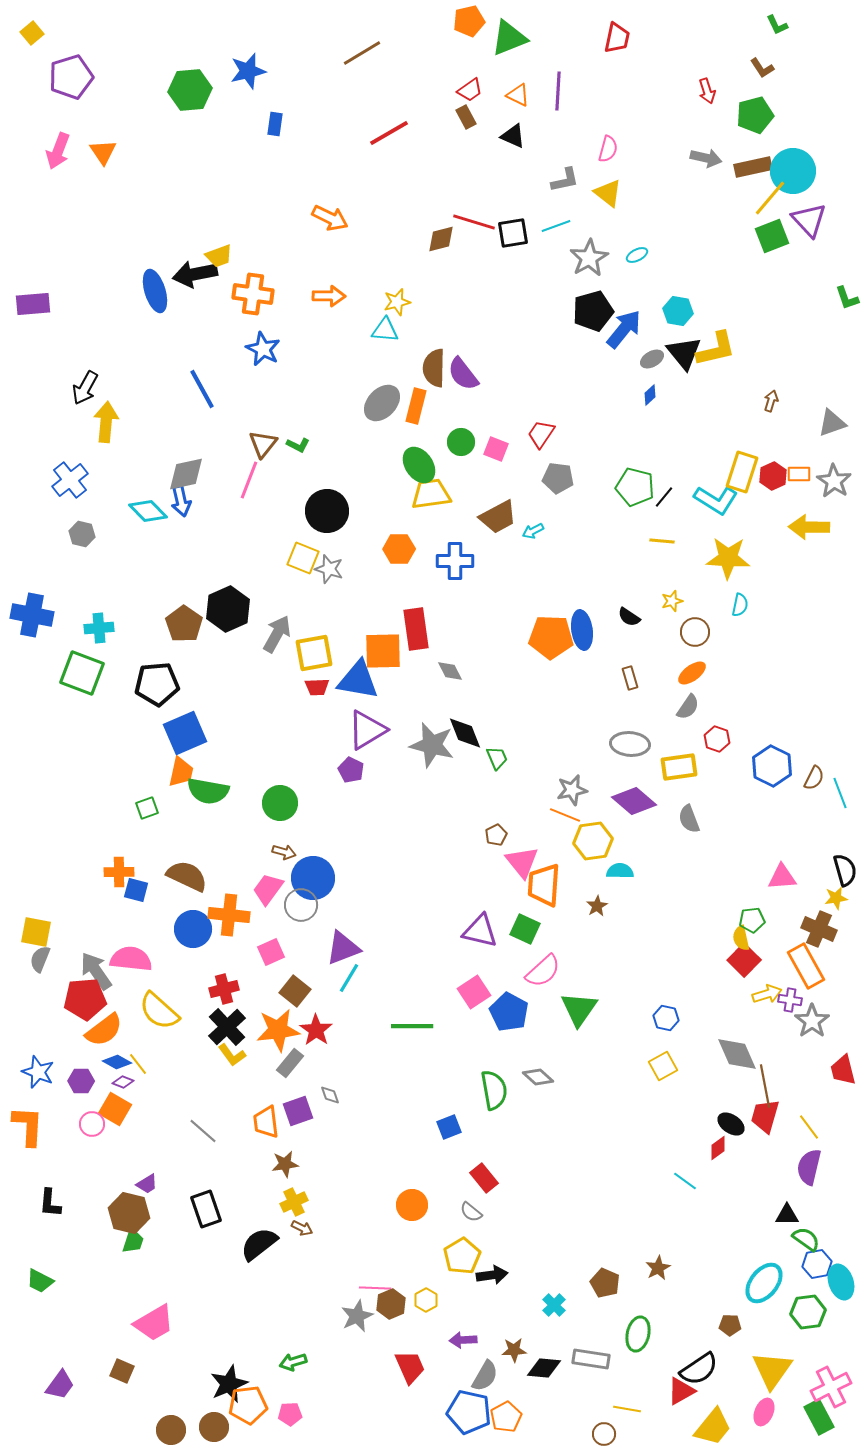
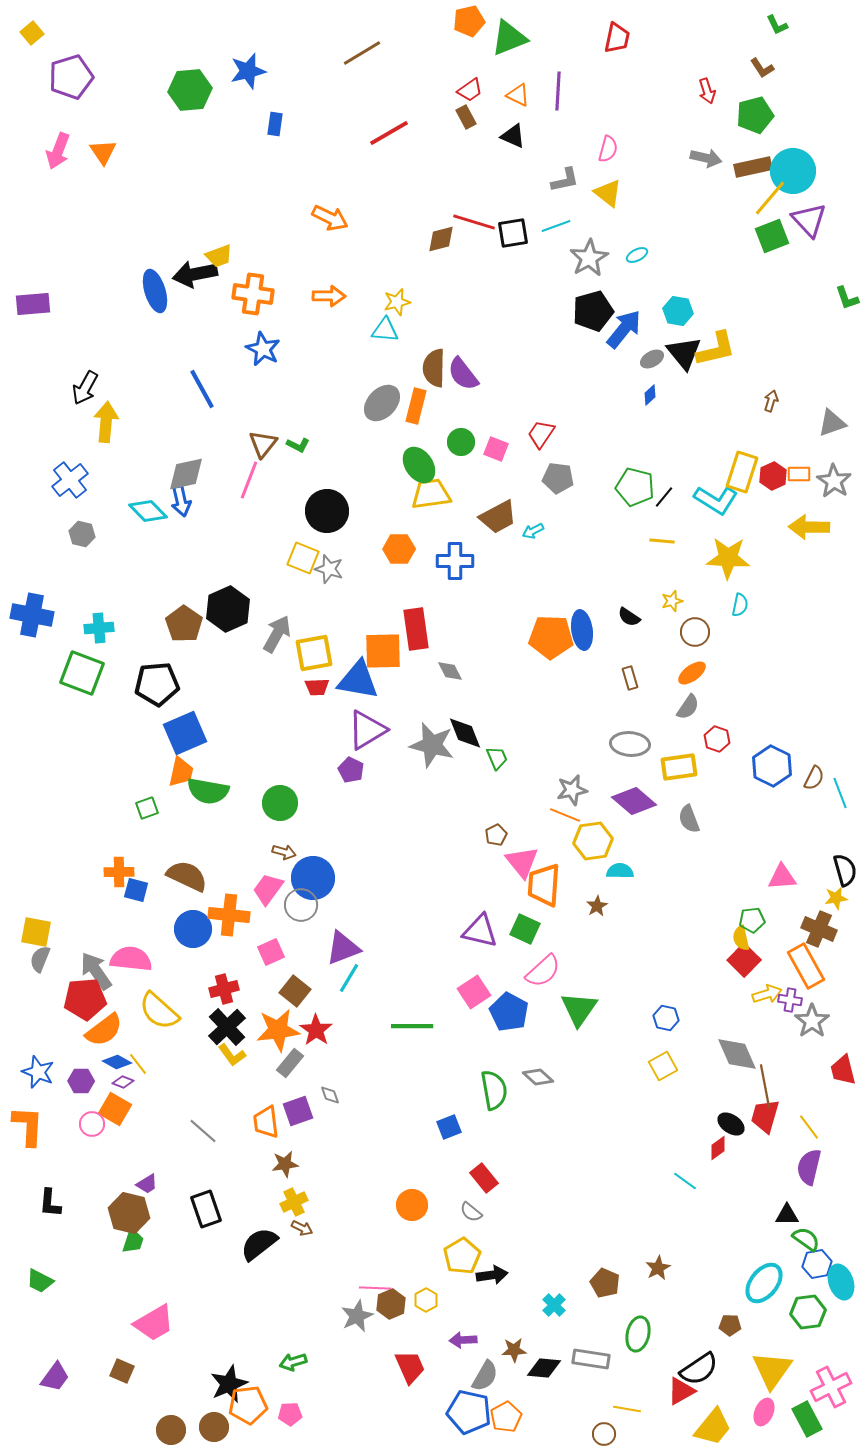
purple trapezoid at (60, 1385): moved 5 px left, 8 px up
green rectangle at (819, 1417): moved 12 px left, 2 px down
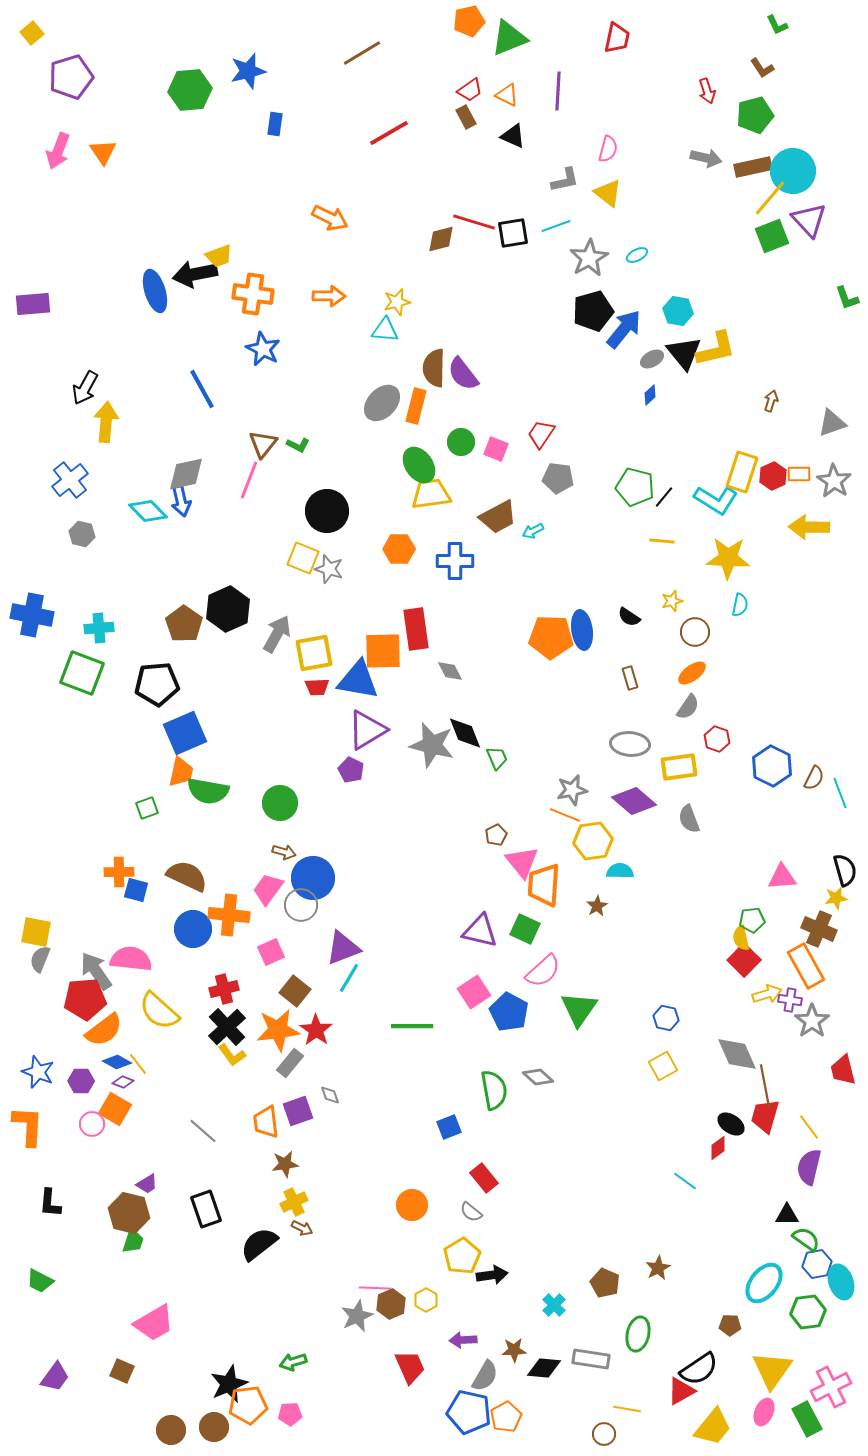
orange triangle at (518, 95): moved 11 px left
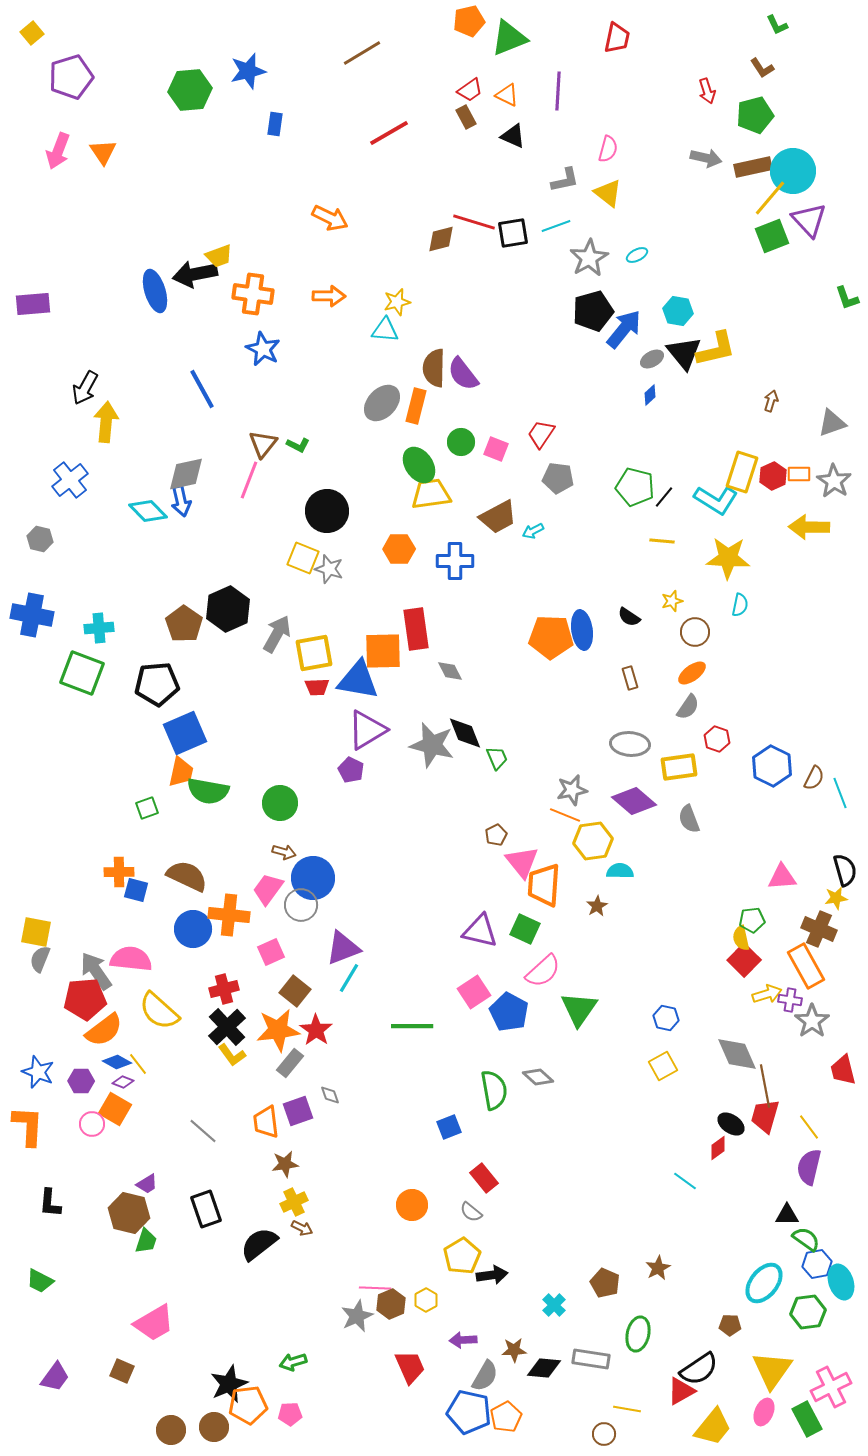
gray hexagon at (82, 534): moved 42 px left, 5 px down
green trapezoid at (133, 1241): moved 13 px right
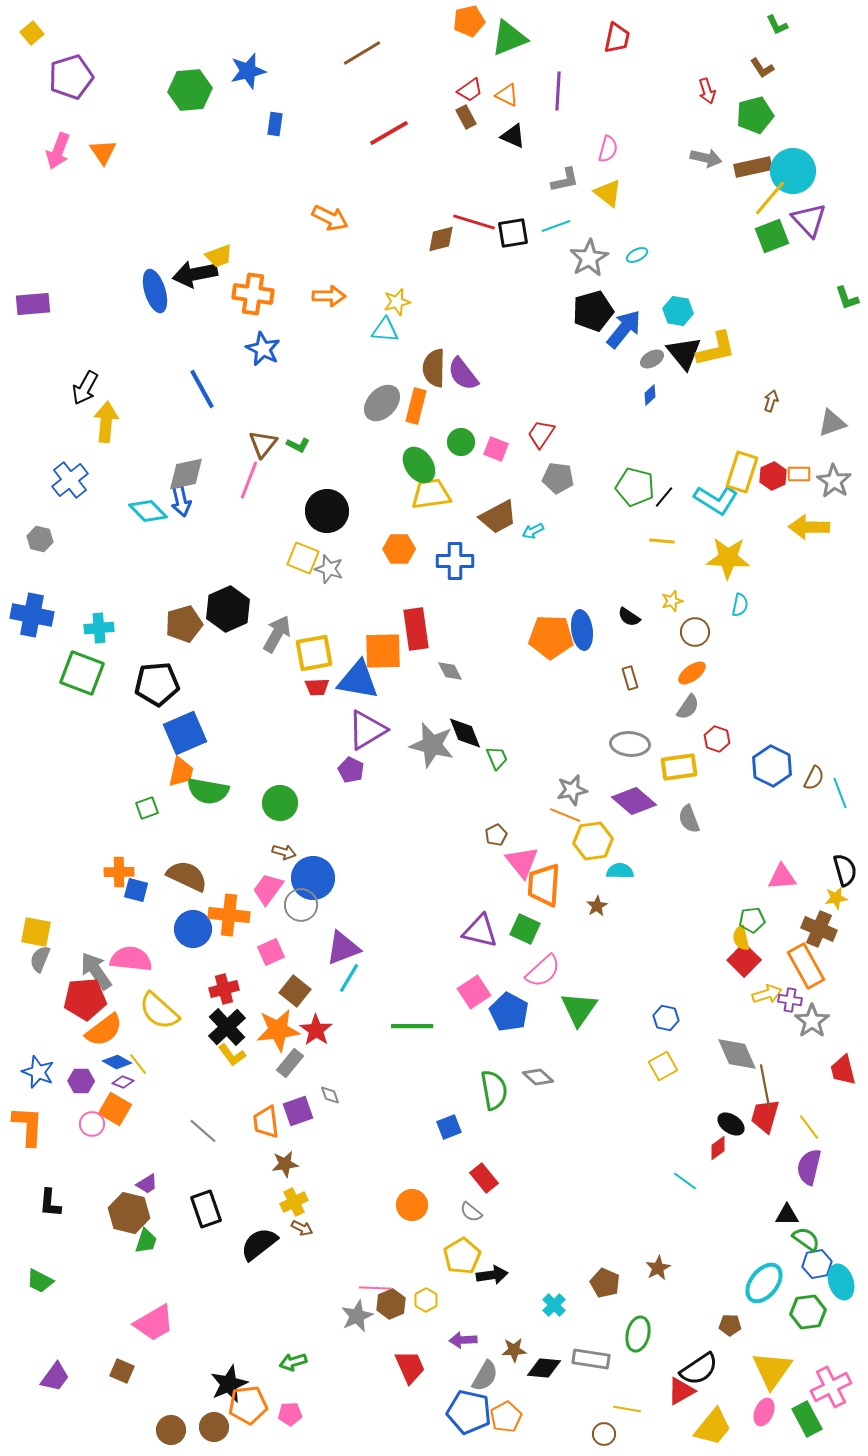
brown pentagon at (184, 624): rotated 21 degrees clockwise
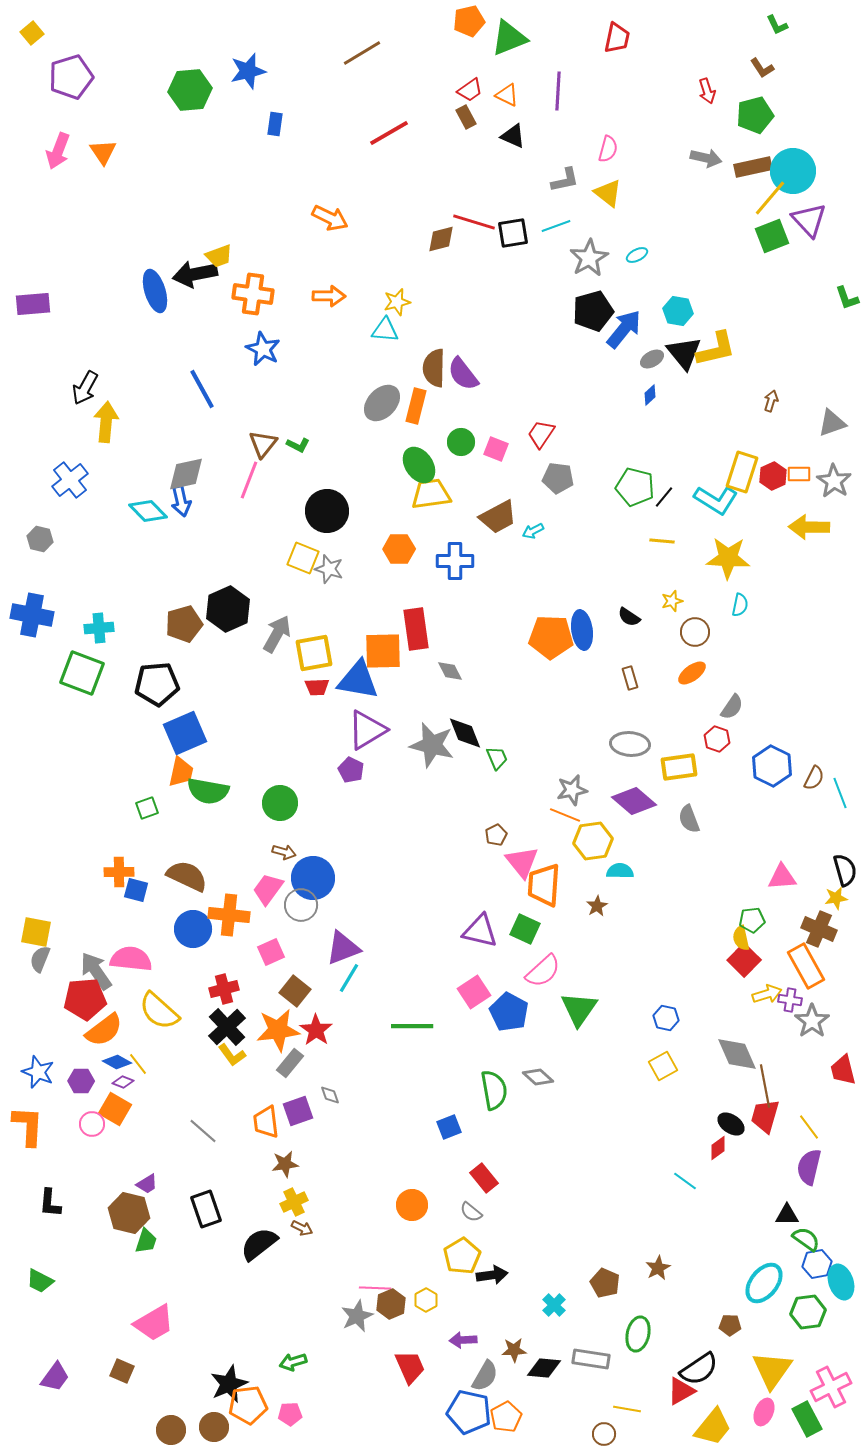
gray semicircle at (688, 707): moved 44 px right
